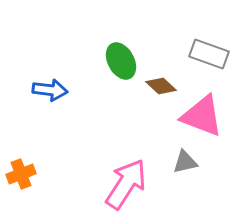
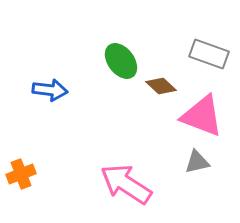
green ellipse: rotated 9 degrees counterclockwise
gray triangle: moved 12 px right
pink arrow: rotated 90 degrees counterclockwise
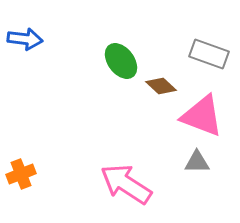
blue arrow: moved 25 px left, 51 px up
gray triangle: rotated 12 degrees clockwise
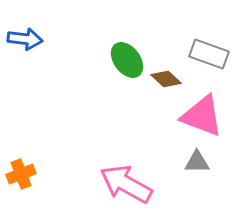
green ellipse: moved 6 px right, 1 px up
brown diamond: moved 5 px right, 7 px up
pink arrow: rotated 4 degrees counterclockwise
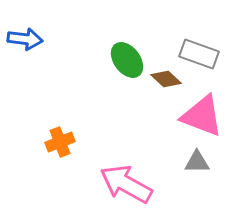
gray rectangle: moved 10 px left
orange cross: moved 39 px right, 32 px up
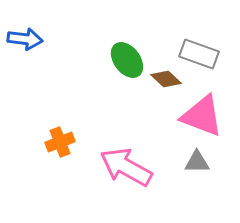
pink arrow: moved 17 px up
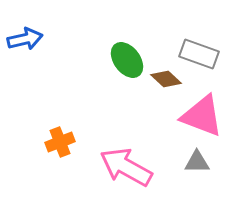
blue arrow: rotated 20 degrees counterclockwise
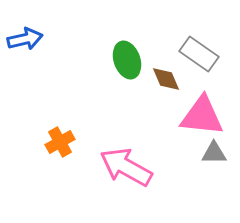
gray rectangle: rotated 15 degrees clockwise
green ellipse: rotated 18 degrees clockwise
brown diamond: rotated 24 degrees clockwise
pink triangle: rotated 15 degrees counterclockwise
orange cross: rotated 8 degrees counterclockwise
gray triangle: moved 17 px right, 9 px up
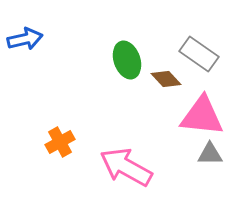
brown diamond: rotated 20 degrees counterclockwise
gray triangle: moved 4 px left, 1 px down
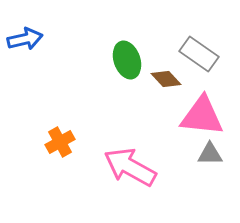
pink arrow: moved 4 px right
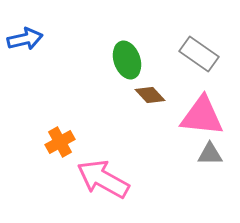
brown diamond: moved 16 px left, 16 px down
pink arrow: moved 27 px left, 12 px down
